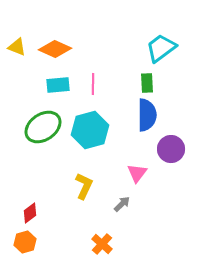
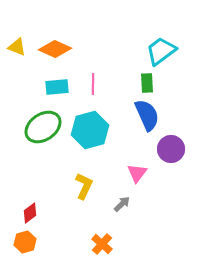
cyan trapezoid: moved 3 px down
cyan rectangle: moved 1 px left, 2 px down
blue semicircle: rotated 24 degrees counterclockwise
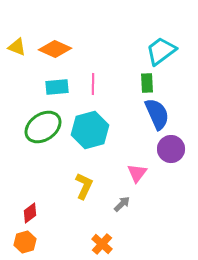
blue semicircle: moved 10 px right, 1 px up
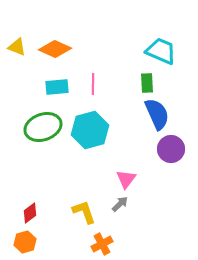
cyan trapezoid: rotated 60 degrees clockwise
green ellipse: rotated 15 degrees clockwise
pink triangle: moved 11 px left, 6 px down
yellow L-shape: moved 26 px down; rotated 44 degrees counterclockwise
gray arrow: moved 2 px left
orange cross: rotated 20 degrees clockwise
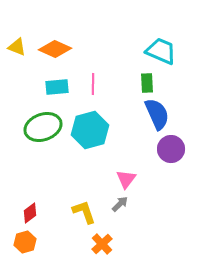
orange cross: rotated 15 degrees counterclockwise
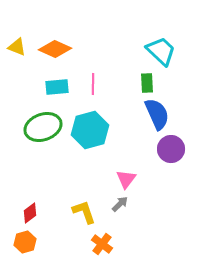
cyan trapezoid: rotated 20 degrees clockwise
orange cross: rotated 10 degrees counterclockwise
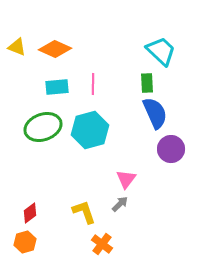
blue semicircle: moved 2 px left, 1 px up
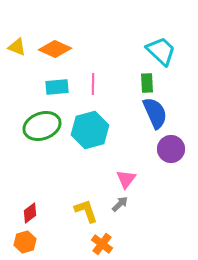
green ellipse: moved 1 px left, 1 px up
yellow L-shape: moved 2 px right, 1 px up
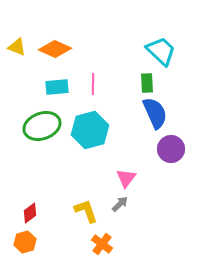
pink triangle: moved 1 px up
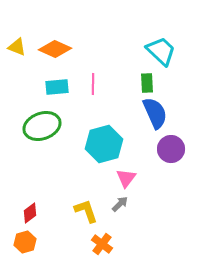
cyan hexagon: moved 14 px right, 14 px down
